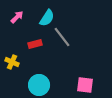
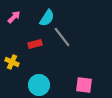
pink arrow: moved 3 px left
pink square: moved 1 px left
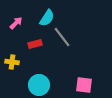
pink arrow: moved 2 px right, 6 px down
yellow cross: rotated 16 degrees counterclockwise
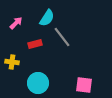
cyan circle: moved 1 px left, 2 px up
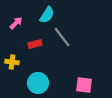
cyan semicircle: moved 3 px up
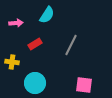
pink arrow: rotated 40 degrees clockwise
gray line: moved 9 px right, 8 px down; rotated 65 degrees clockwise
red rectangle: rotated 16 degrees counterclockwise
cyan circle: moved 3 px left
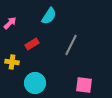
cyan semicircle: moved 2 px right, 1 px down
pink arrow: moved 6 px left; rotated 40 degrees counterclockwise
red rectangle: moved 3 px left
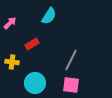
gray line: moved 15 px down
pink square: moved 13 px left
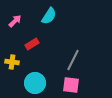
pink arrow: moved 5 px right, 2 px up
gray line: moved 2 px right
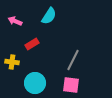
pink arrow: rotated 112 degrees counterclockwise
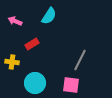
gray line: moved 7 px right
